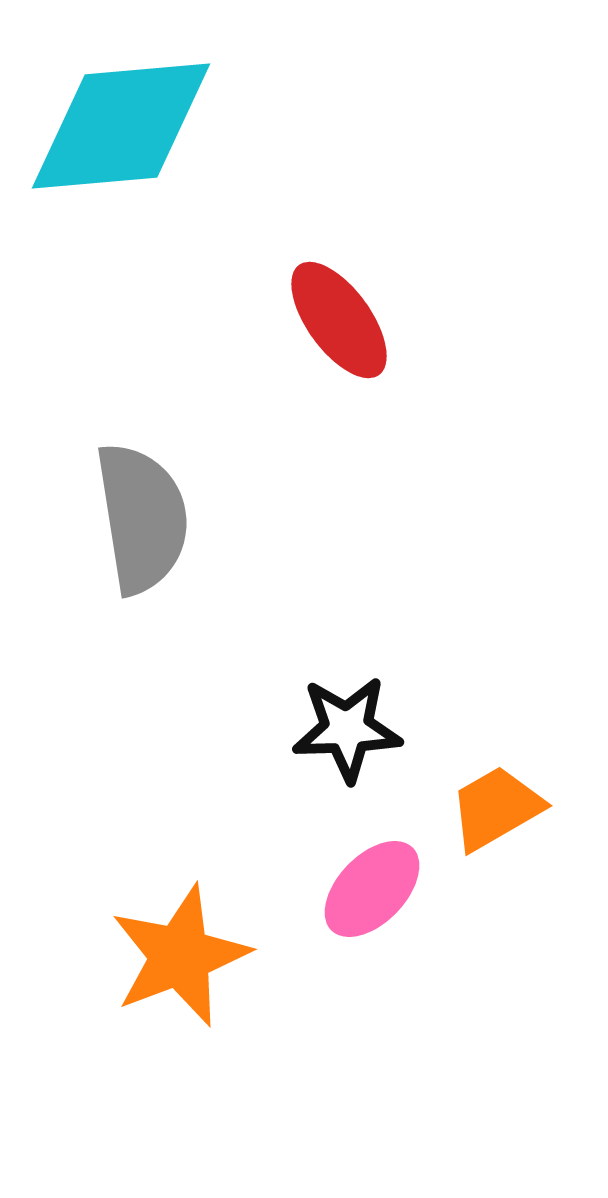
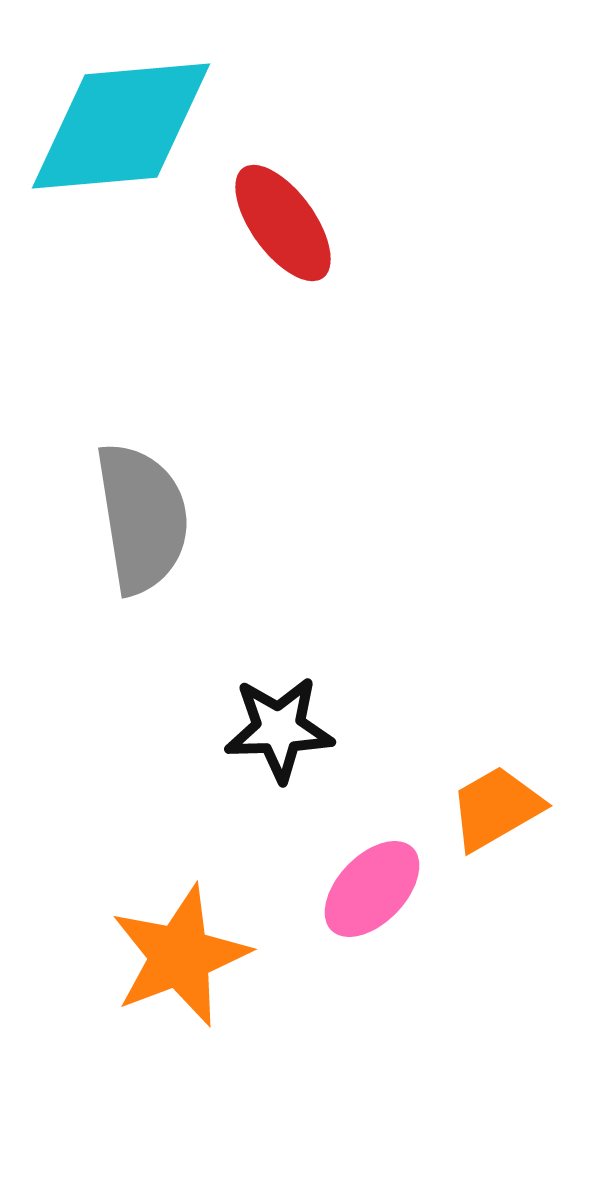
red ellipse: moved 56 px left, 97 px up
black star: moved 68 px left
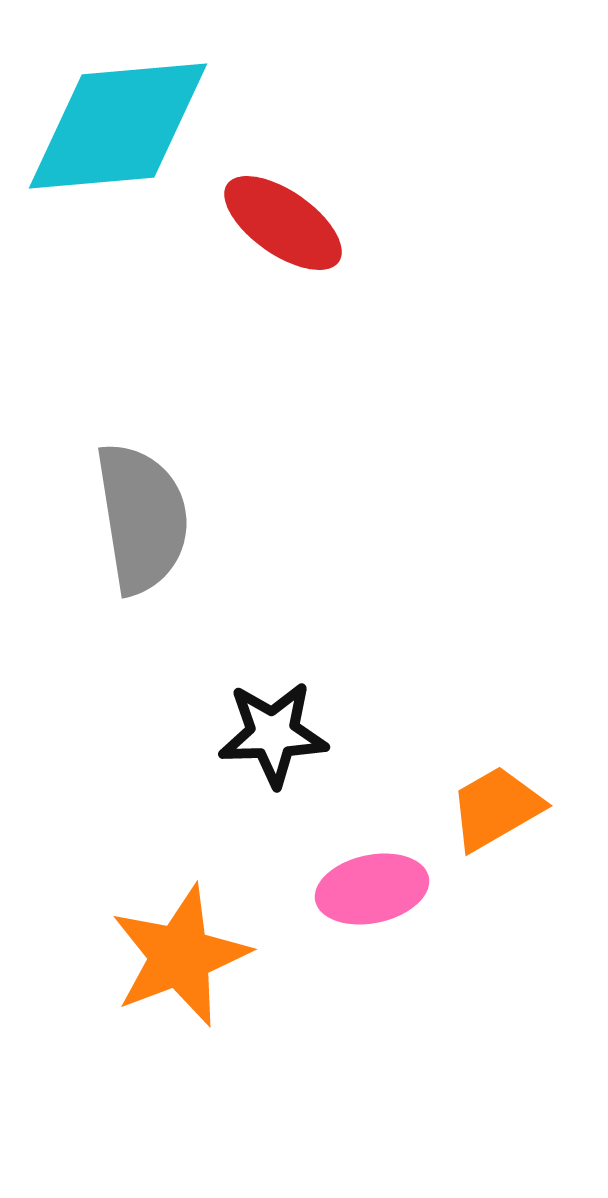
cyan diamond: moved 3 px left
red ellipse: rotated 19 degrees counterclockwise
black star: moved 6 px left, 5 px down
pink ellipse: rotated 34 degrees clockwise
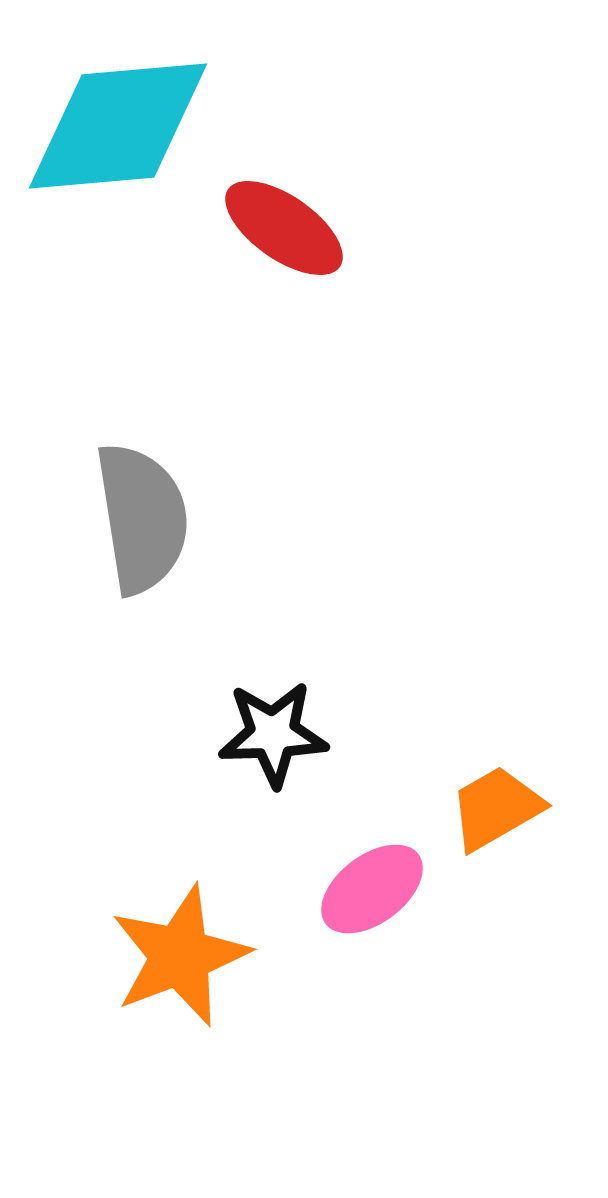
red ellipse: moved 1 px right, 5 px down
pink ellipse: rotated 25 degrees counterclockwise
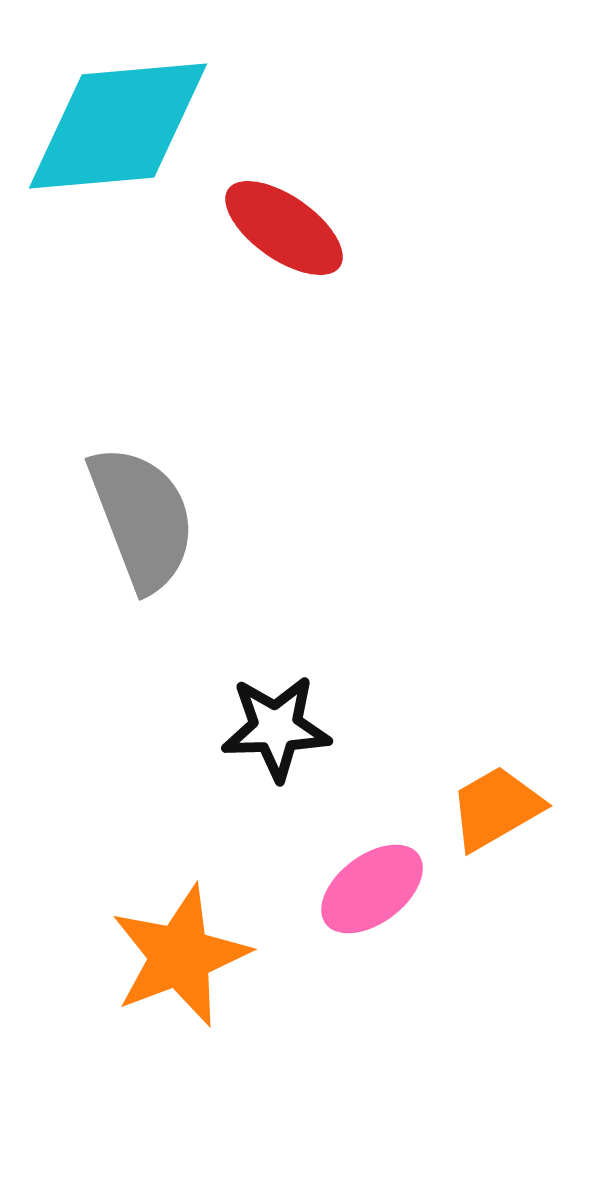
gray semicircle: rotated 12 degrees counterclockwise
black star: moved 3 px right, 6 px up
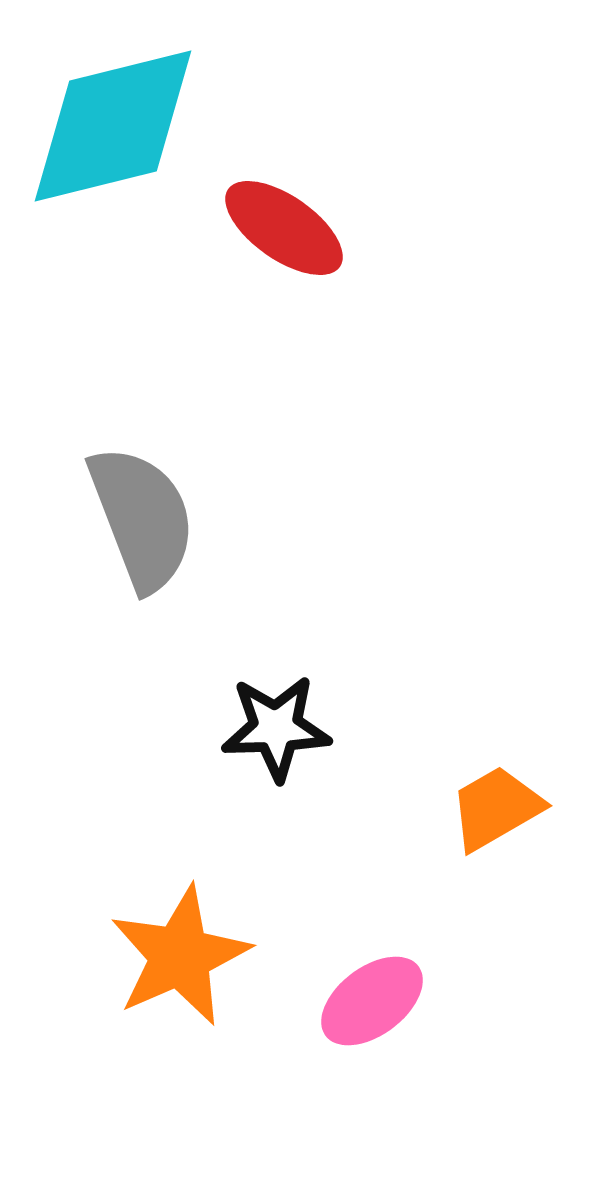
cyan diamond: moved 5 px left; rotated 9 degrees counterclockwise
pink ellipse: moved 112 px down
orange star: rotated 3 degrees counterclockwise
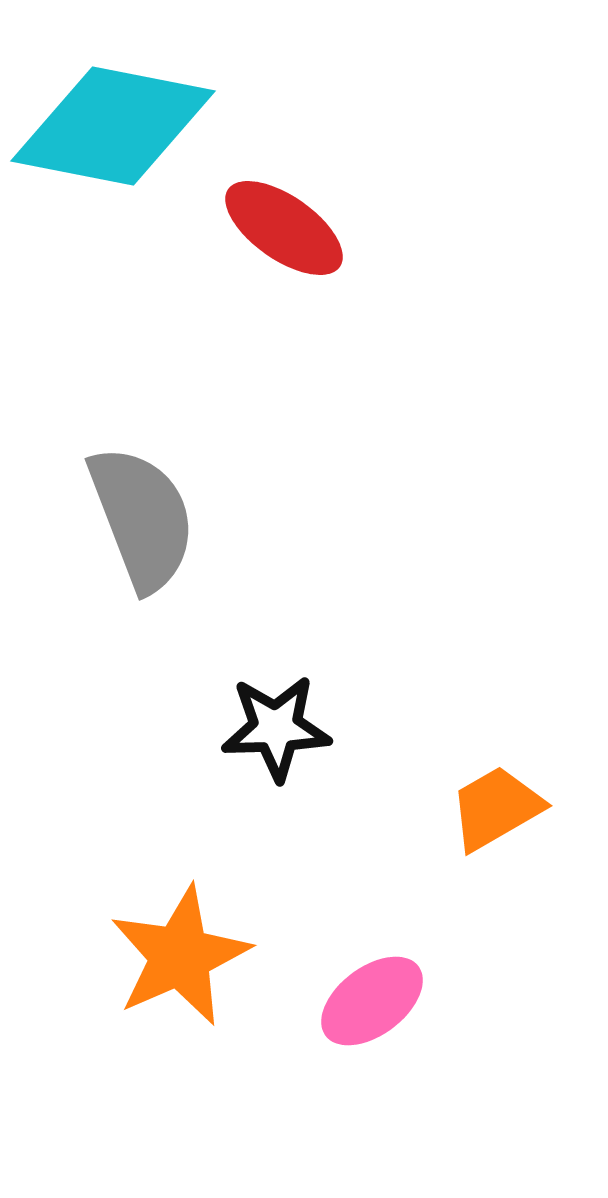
cyan diamond: rotated 25 degrees clockwise
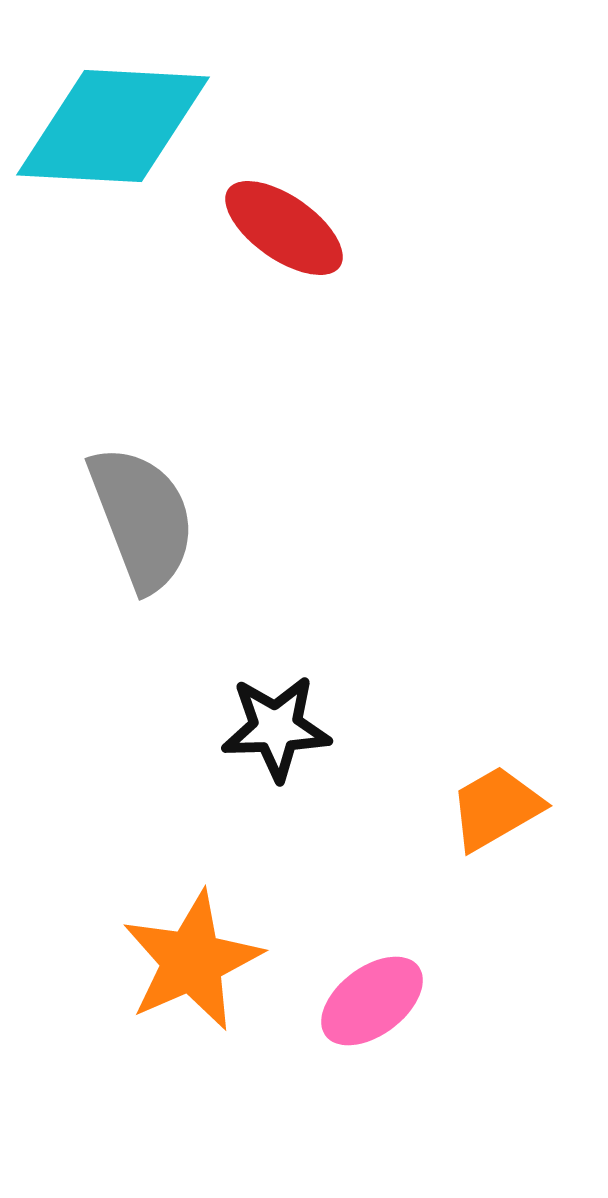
cyan diamond: rotated 8 degrees counterclockwise
orange star: moved 12 px right, 5 px down
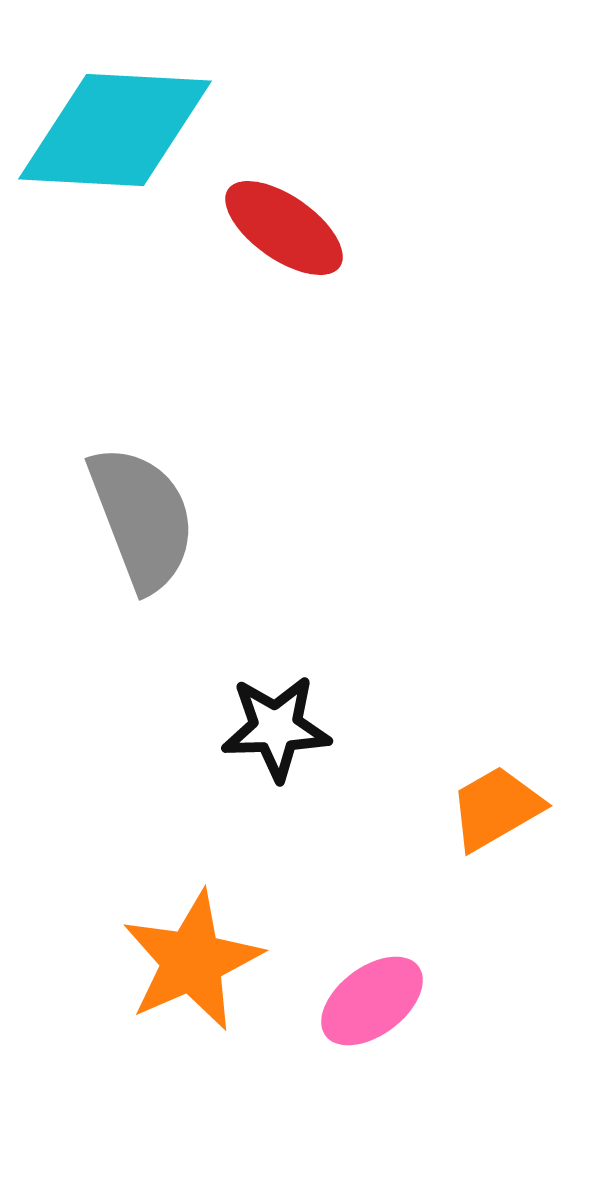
cyan diamond: moved 2 px right, 4 px down
